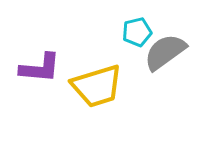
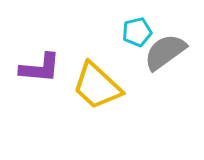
yellow trapezoid: rotated 60 degrees clockwise
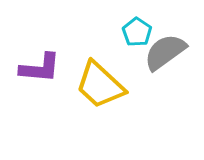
cyan pentagon: rotated 24 degrees counterclockwise
yellow trapezoid: moved 3 px right, 1 px up
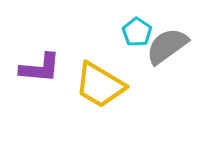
gray semicircle: moved 2 px right, 6 px up
yellow trapezoid: rotated 12 degrees counterclockwise
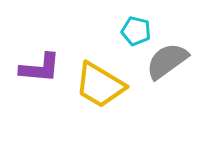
cyan pentagon: moved 1 px left, 1 px up; rotated 20 degrees counterclockwise
gray semicircle: moved 15 px down
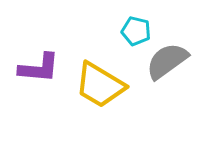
purple L-shape: moved 1 px left
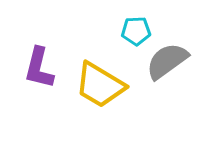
cyan pentagon: rotated 16 degrees counterclockwise
purple L-shape: rotated 99 degrees clockwise
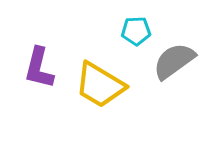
gray semicircle: moved 7 px right
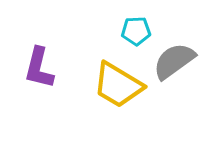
yellow trapezoid: moved 18 px right
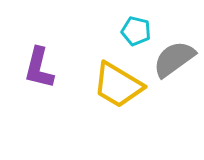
cyan pentagon: rotated 16 degrees clockwise
gray semicircle: moved 2 px up
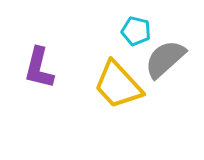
gray semicircle: moved 9 px left; rotated 6 degrees counterclockwise
yellow trapezoid: rotated 16 degrees clockwise
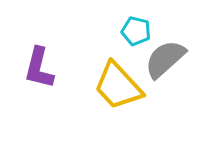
yellow trapezoid: moved 1 px down
